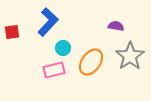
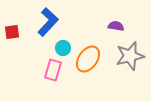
gray star: rotated 20 degrees clockwise
orange ellipse: moved 3 px left, 3 px up
pink rectangle: moved 1 px left; rotated 60 degrees counterclockwise
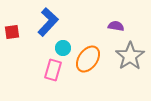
gray star: rotated 20 degrees counterclockwise
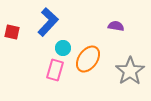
red square: rotated 21 degrees clockwise
gray star: moved 15 px down
pink rectangle: moved 2 px right
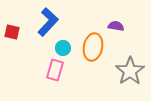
orange ellipse: moved 5 px right, 12 px up; rotated 24 degrees counterclockwise
